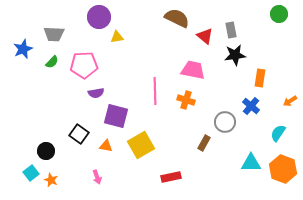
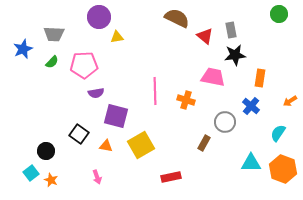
pink trapezoid: moved 20 px right, 7 px down
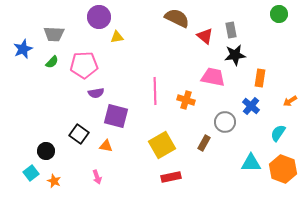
yellow square: moved 21 px right
orange star: moved 3 px right, 1 px down
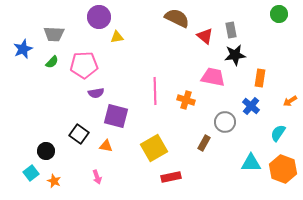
yellow square: moved 8 px left, 3 px down
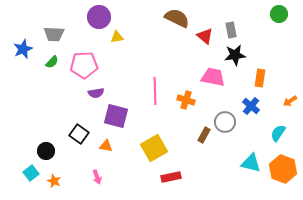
brown rectangle: moved 8 px up
cyan triangle: rotated 15 degrees clockwise
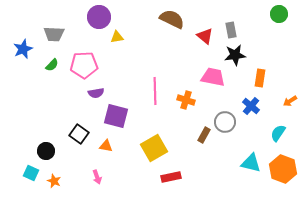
brown semicircle: moved 5 px left, 1 px down
green semicircle: moved 3 px down
cyan square: rotated 28 degrees counterclockwise
